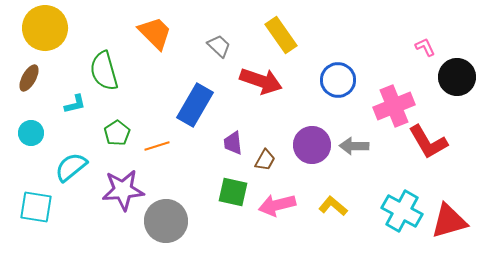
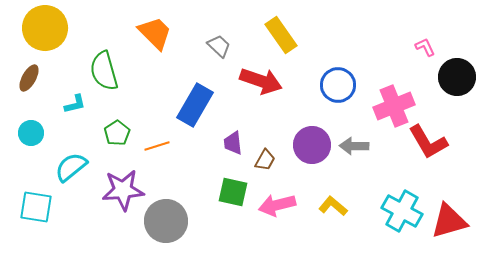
blue circle: moved 5 px down
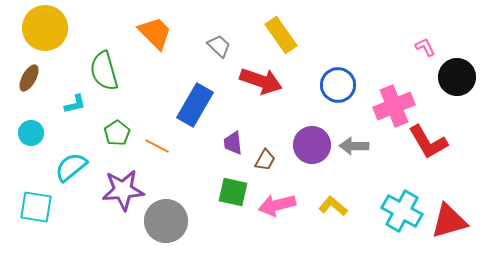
orange line: rotated 45 degrees clockwise
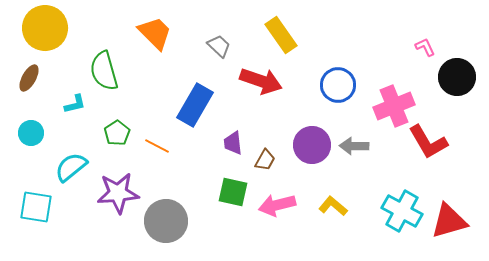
purple star: moved 5 px left, 3 px down
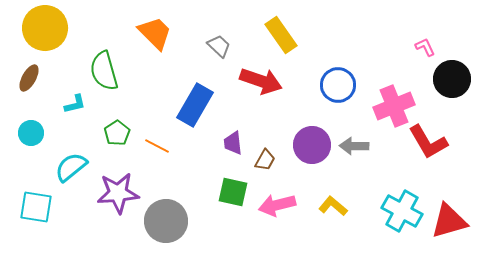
black circle: moved 5 px left, 2 px down
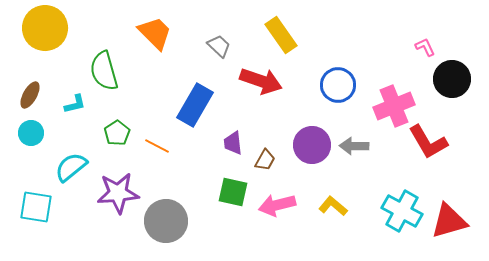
brown ellipse: moved 1 px right, 17 px down
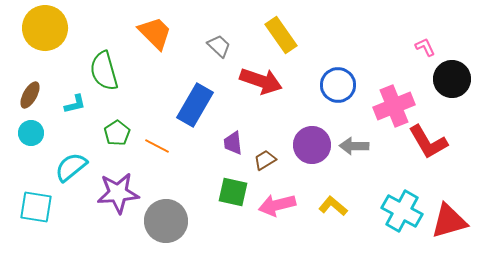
brown trapezoid: rotated 150 degrees counterclockwise
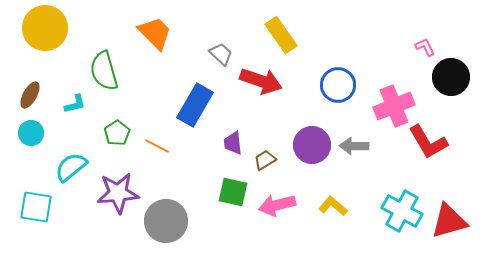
gray trapezoid: moved 2 px right, 8 px down
black circle: moved 1 px left, 2 px up
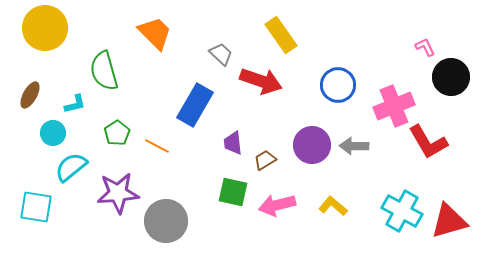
cyan circle: moved 22 px right
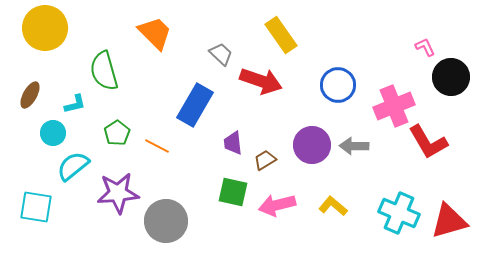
cyan semicircle: moved 2 px right, 1 px up
cyan cross: moved 3 px left, 2 px down; rotated 6 degrees counterclockwise
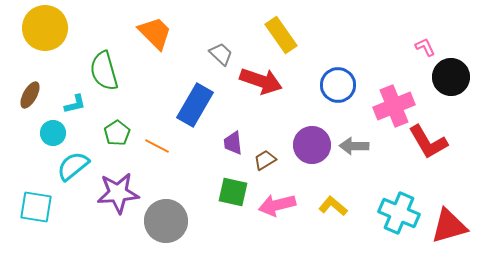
red triangle: moved 5 px down
